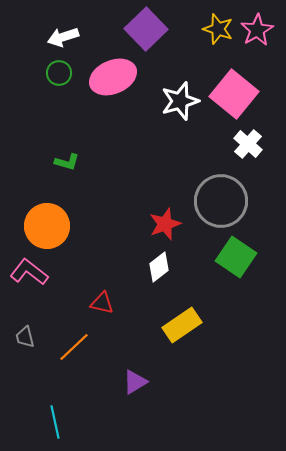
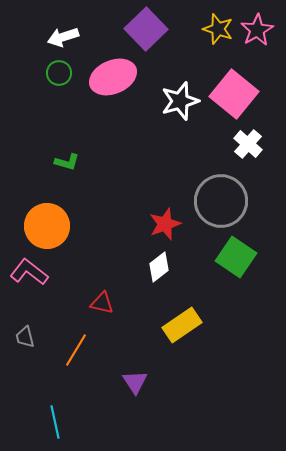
orange line: moved 2 px right, 3 px down; rotated 16 degrees counterclockwise
purple triangle: rotated 32 degrees counterclockwise
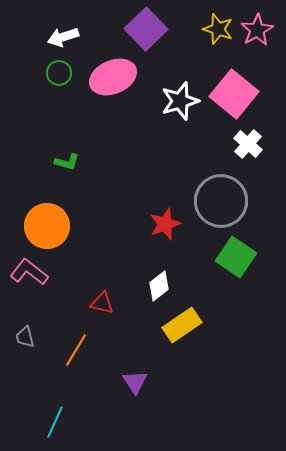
white diamond: moved 19 px down
cyan line: rotated 36 degrees clockwise
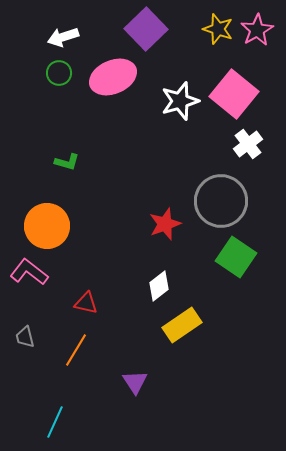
white cross: rotated 12 degrees clockwise
red triangle: moved 16 px left
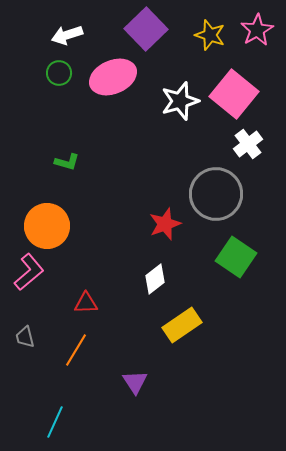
yellow star: moved 8 px left, 6 px down
white arrow: moved 4 px right, 2 px up
gray circle: moved 5 px left, 7 px up
pink L-shape: rotated 102 degrees clockwise
white diamond: moved 4 px left, 7 px up
red triangle: rotated 15 degrees counterclockwise
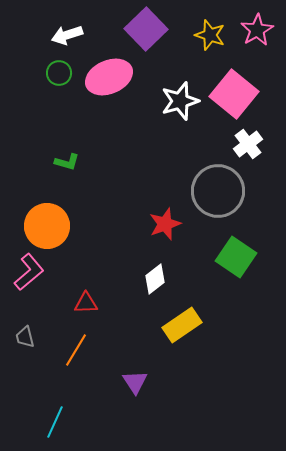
pink ellipse: moved 4 px left
gray circle: moved 2 px right, 3 px up
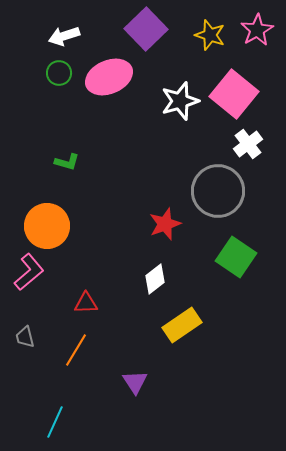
white arrow: moved 3 px left, 1 px down
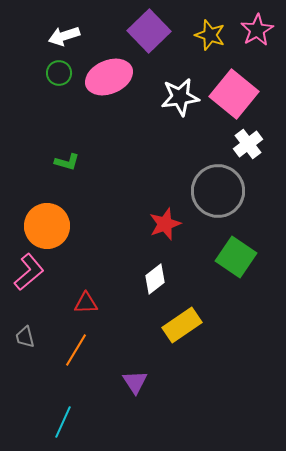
purple square: moved 3 px right, 2 px down
white star: moved 4 px up; rotated 9 degrees clockwise
cyan line: moved 8 px right
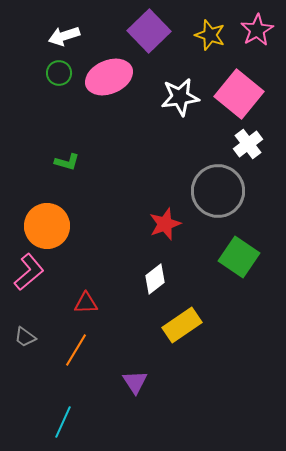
pink square: moved 5 px right
green square: moved 3 px right
gray trapezoid: rotated 40 degrees counterclockwise
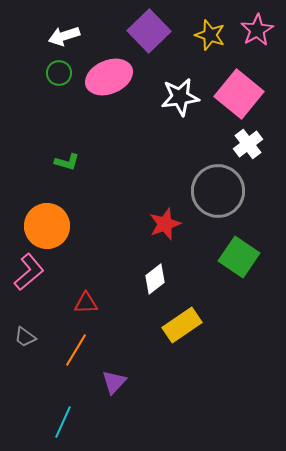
purple triangle: moved 21 px left; rotated 16 degrees clockwise
